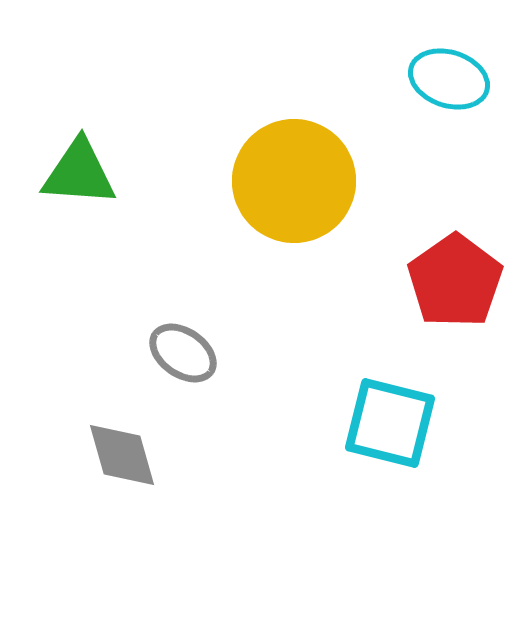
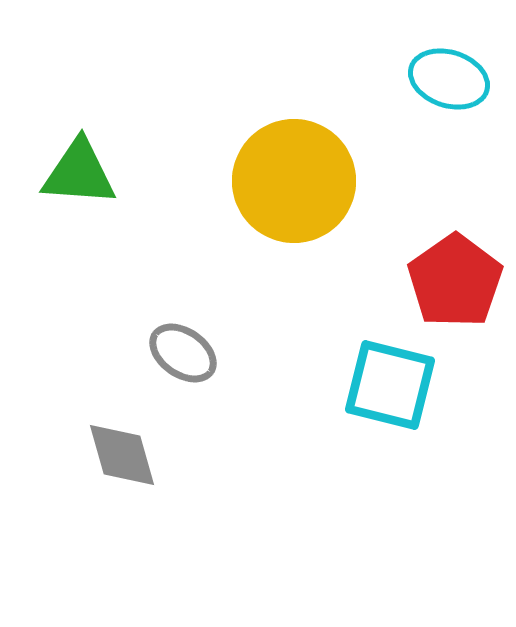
cyan square: moved 38 px up
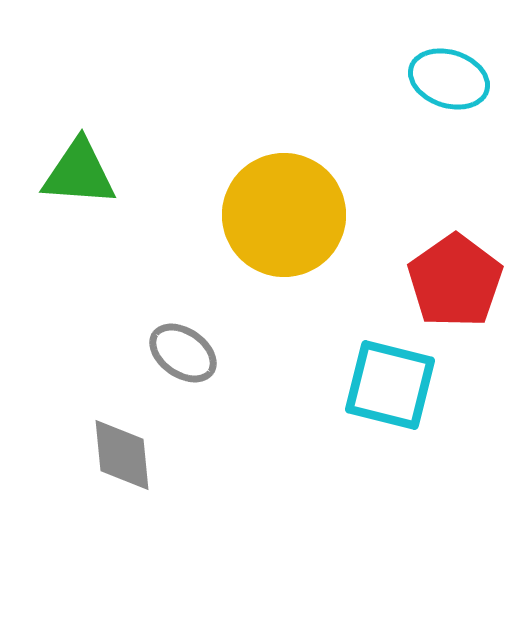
yellow circle: moved 10 px left, 34 px down
gray diamond: rotated 10 degrees clockwise
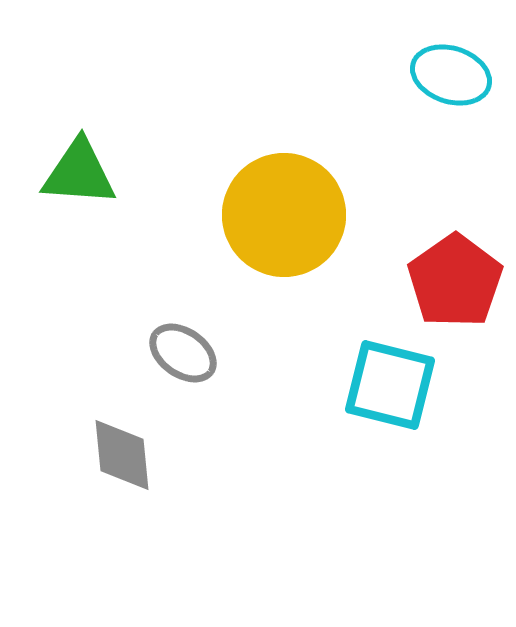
cyan ellipse: moved 2 px right, 4 px up
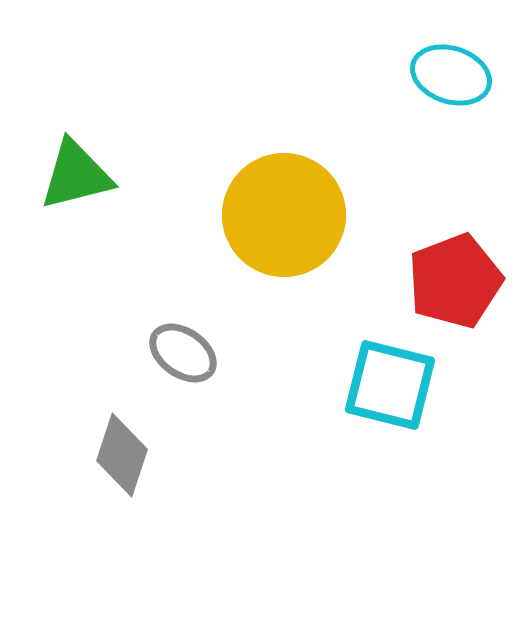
green triangle: moved 3 px left, 2 px down; rotated 18 degrees counterclockwise
red pentagon: rotated 14 degrees clockwise
gray diamond: rotated 24 degrees clockwise
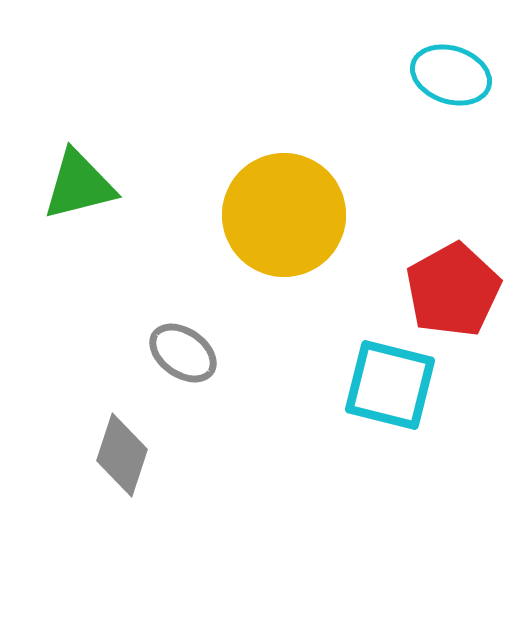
green triangle: moved 3 px right, 10 px down
red pentagon: moved 2 px left, 9 px down; rotated 8 degrees counterclockwise
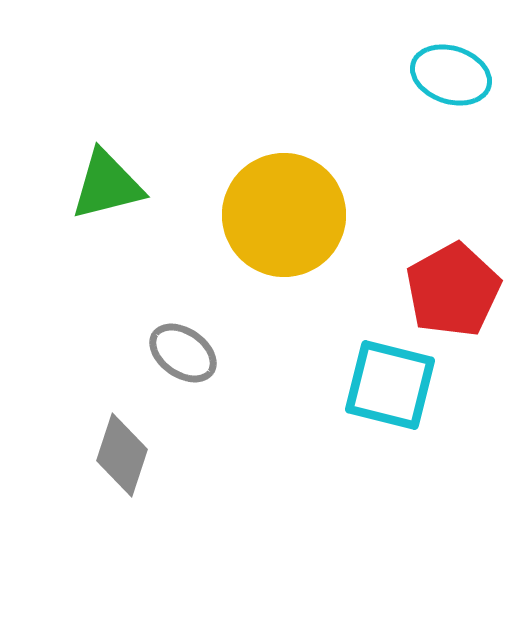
green triangle: moved 28 px right
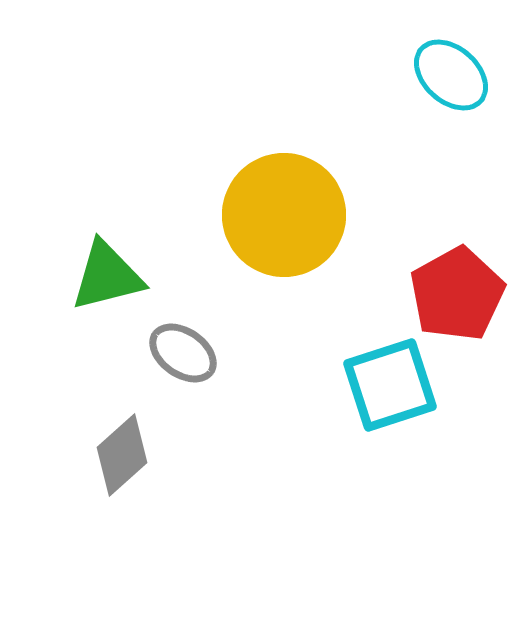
cyan ellipse: rotated 24 degrees clockwise
green triangle: moved 91 px down
red pentagon: moved 4 px right, 4 px down
cyan square: rotated 32 degrees counterclockwise
gray diamond: rotated 30 degrees clockwise
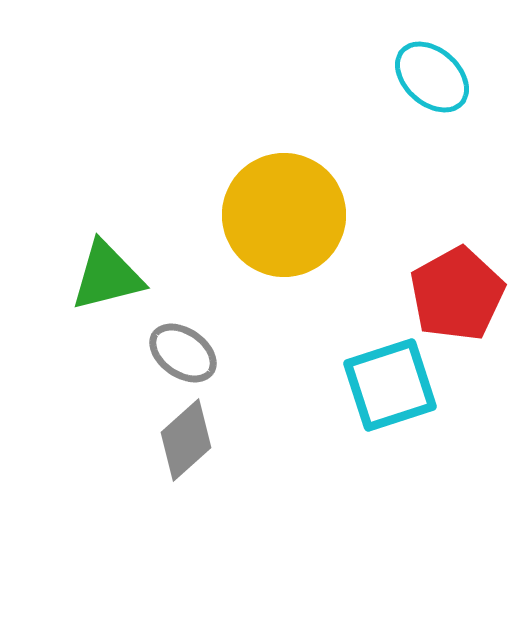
cyan ellipse: moved 19 px left, 2 px down
gray diamond: moved 64 px right, 15 px up
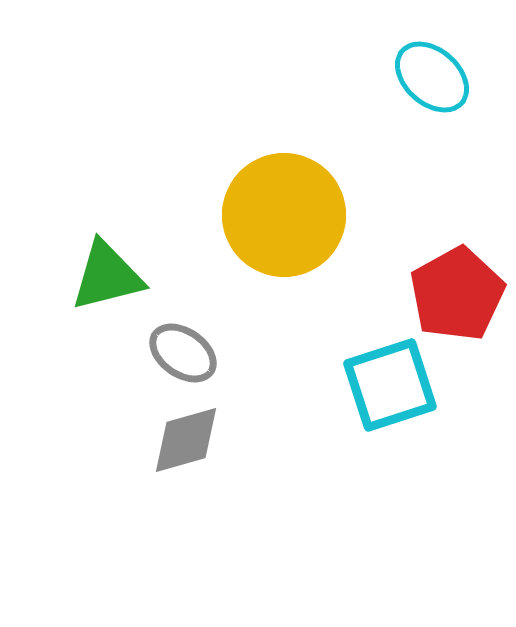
gray diamond: rotated 26 degrees clockwise
